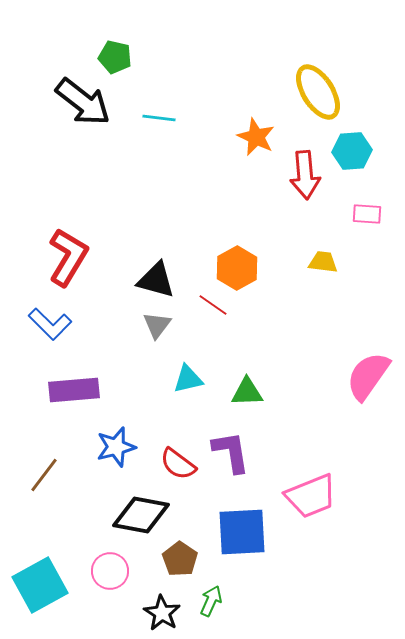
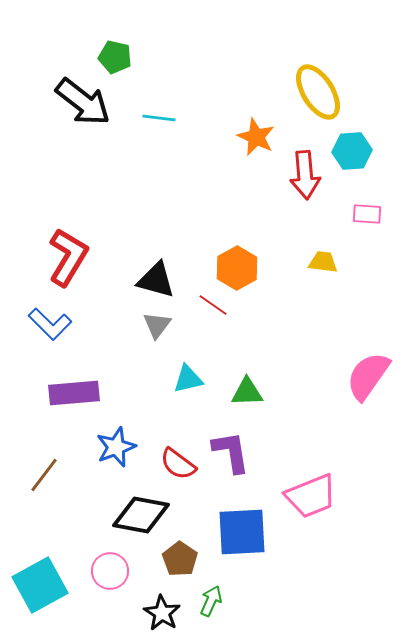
purple rectangle: moved 3 px down
blue star: rotated 6 degrees counterclockwise
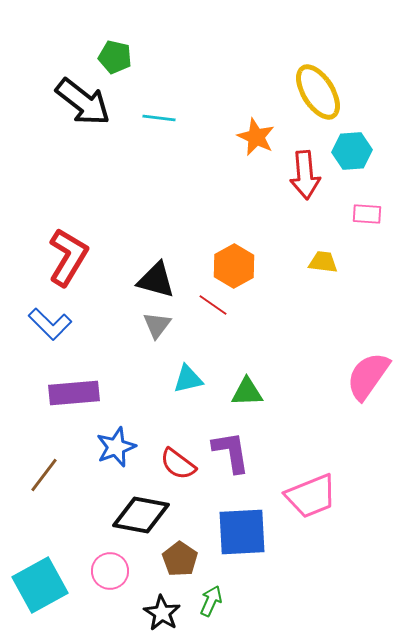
orange hexagon: moved 3 px left, 2 px up
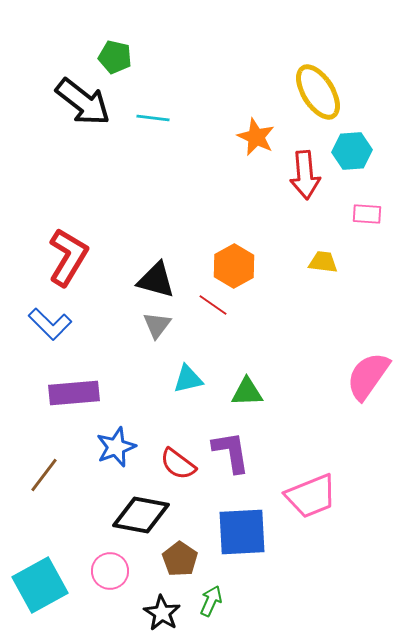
cyan line: moved 6 px left
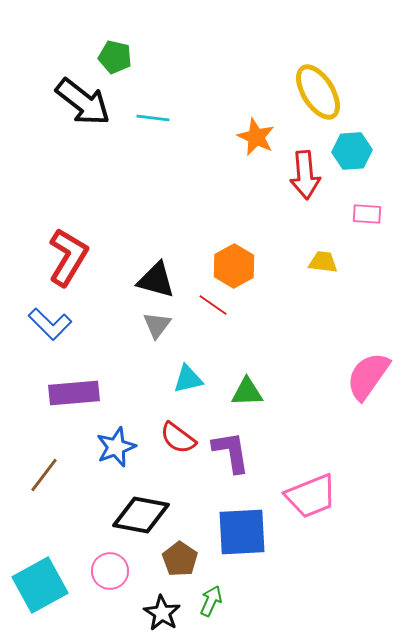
red semicircle: moved 26 px up
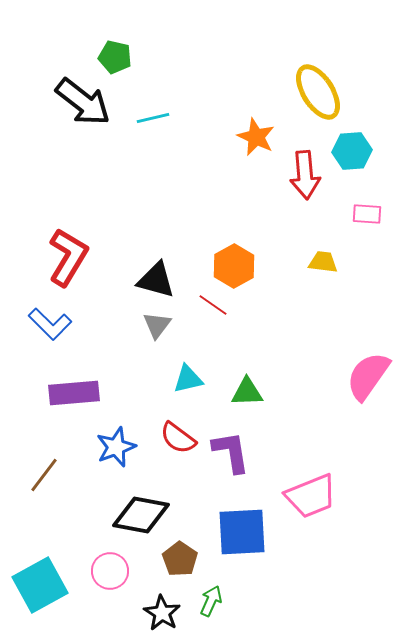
cyan line: rotated 20 degrees counterclockwise
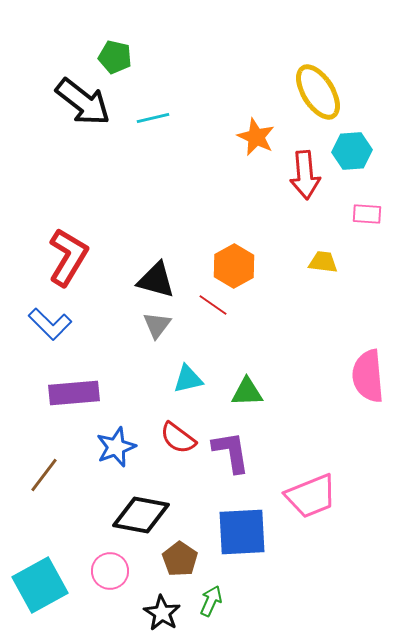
pink semicircle: rotated 40 degrees counterclockwise
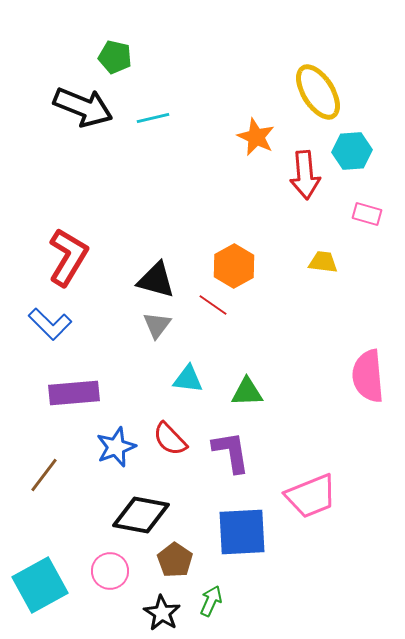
black arrow: moved 5 px down; rotated 16 degrees counterclockwise
pink rectangle: rotated 12 degrees clockwise
cyan triangle: rotated 20 degrees clockwise
red semicircle: moved 8 px left, 1 px down; rotated 9 degrees clockwise
brown pentagon: moved 5 px left, 1 px down
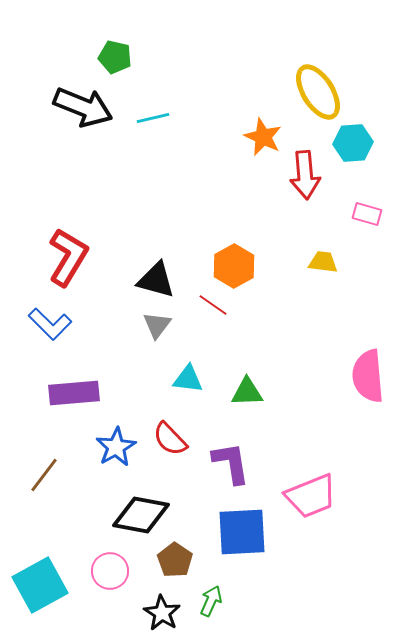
orange star: moved 7 px right
cyan hexagon: moved 1 px right, 8 px up
blue star: rotated 9 degrees counterclockwise
purple L-shape: moved 11 px down
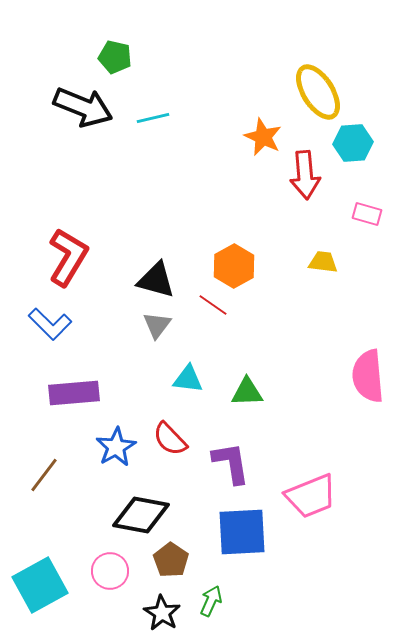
brown pentagon: moved 4 px left
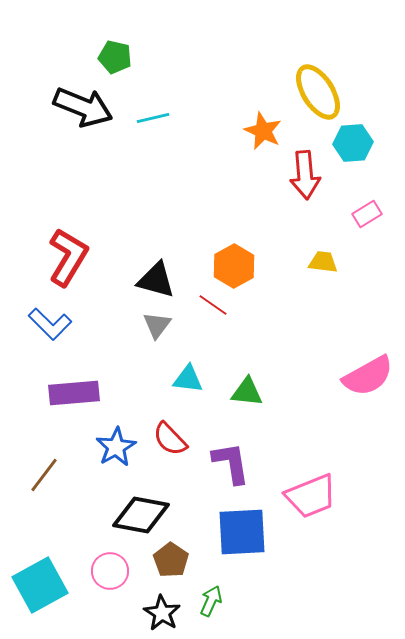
orange star: moved 6 px up
pink rectangle: rotated 48 degrees counterclockwise
pink semicircle: rotated 114 degrees counterclockwise
green triangle: rotated 8 degrees clockwise
